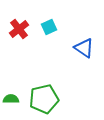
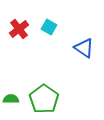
cyan square: rotated 35 degrees counterclockwise
green pentagon: rotated 24 degrees counterclockwise
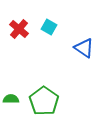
red cross: rotated 12 degrees counterclockwise
green pentagon: moved 2 px down
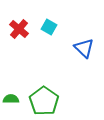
blue triangle: rotated 10 degrees clockwise
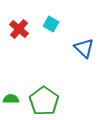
cyan square: moved 2 px right, 3 px up
